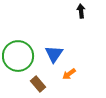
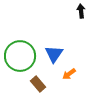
green circle: moved 2 px right
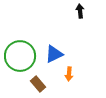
black arrow: moved 1 px left
blue triangle: rotated 30 degrees clockwise
orange arrow: rotated 48 degrees counterclockwise
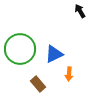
black arrow: rotated 24 degrees counterclockwise
green circle: moved 7 px up
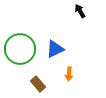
blue triangle: moved 1 px right, 5 px up
